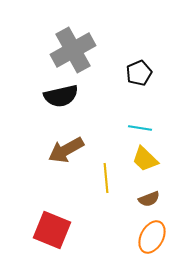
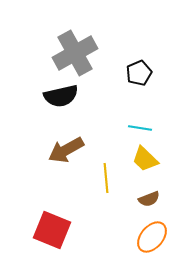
gray cross: moved 2 px right, 3 px down
orange ellipse: rotated 12 degrees clockwise
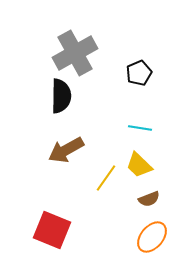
black semicircle: rotated 76 degrees counterclockwise
yellow trapezoid: moved 6 px left, 6 px down
yellow line: rotated 40 degrees clockwise
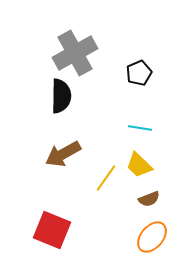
brown arrow: moved 3 px left, 4 px down
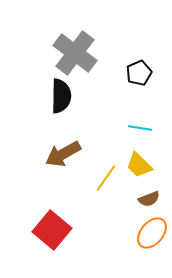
gray cross: rotated 24 degrees counterclockwise
red square: rotated 18 degrees clockwise
orange ellipse: moved 4 px up
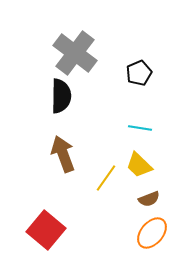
brown arrow: rotated 99 degrees clockwise
red square: moved 6 px left
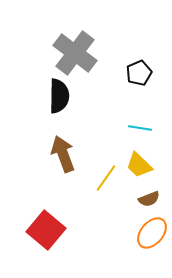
black semicircle: moved 2 px left
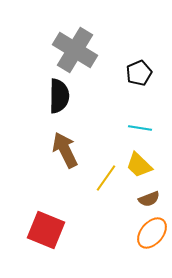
gray cross: moved 3 px up; rotated 6 degrees counterclockwise
brown arrow: moved 2 px right, 4 px up; rotated 6 degrees counterclockwise
red square: rotated 18 degrees counterclockwise
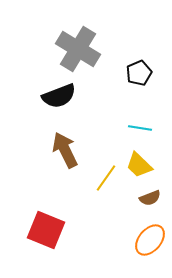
gray cross: moved 3 px right, 1 px up
black semicircle: rotated 68 degrees clockwise
brown semicircle: moved 1 px right, 1 px up
orange ellipse: moved 2 px left, 7 px down
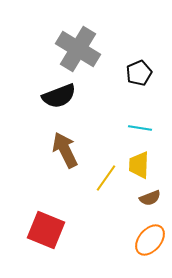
yellow trapezoid: rotated 48 degrees clockwise
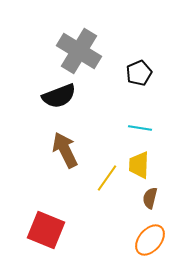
gray cross: moved 1 px right, 2 px down
yellow line: moved 1 px right
brown semicircle: rotated 125 degrees clockwise
